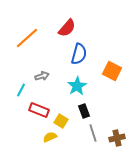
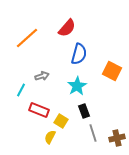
yellow semicircle: rotated 40 degrees counterclockwise
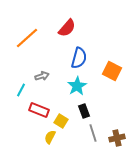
blue semicircle: moved 4 px down
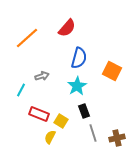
red rectangle: moved 4 px down
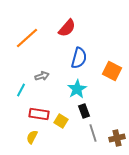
cyan star: moved 3 px down
red rectangle: rotated 12 degrees counterclockwise
yellow semicircle: moved 18 px left
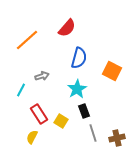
orange line: moved 2 px down
red rectangle: rotated 48 degrees clockwise
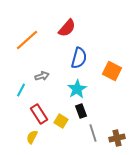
black rectangle: moved 3 px left
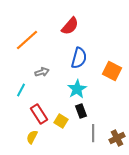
red semicircle: moved 3 px right, 2 px up
gray arrow: moved 4 px up
gray line: rotated 18 degrees clockwise
brown cross: rotated 14 degrees counterclockwise
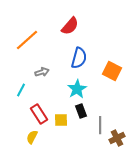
yellow square: moved 1 px up; rotated 32 degrees counterclockwise
gray line: moved 7 px right, 8 px up
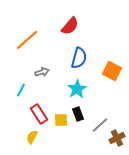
black rectangle: moved 3 px left, 3 px down
gray line: rotated 48 degrees clockwise
